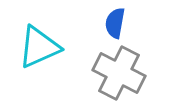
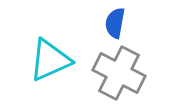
cyan triangle: moved 11 px right, 13 px down
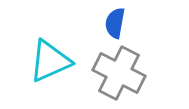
cyan triangle: moved 1 px down
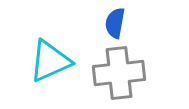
gray cross: rotated 33 degrees counterclockwise
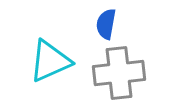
blue semicircle: moved 9 px left, 1 px down
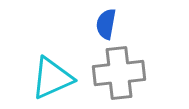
cyan triangle: moved 2 px right, 17 px down
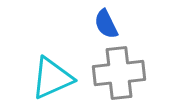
blue semicircle: rotated 36 degrees counterclockwise
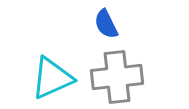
gray cross: moved 2 px left, 4 px down
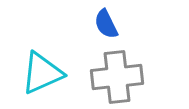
cyan triangle: moved 10 px left, 5 px up
